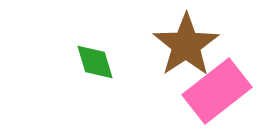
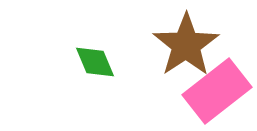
green diamond: rotated 6 degrees counterclockwise
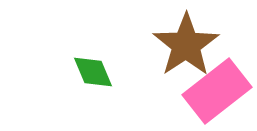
green diamond: moved 2 px left, 10 px down
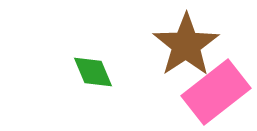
pink rectangle: moved 1 px left, 1 px down
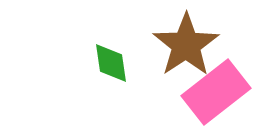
green diamond: moved 18 px right, 9 px up; rotated 15 degrees clockwise
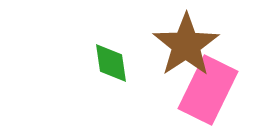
pink rectangle: moved 8 px left, 2 px up; rotated 26 degrees counterclockwise
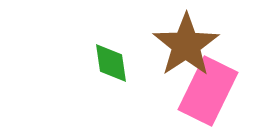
pink rectangle: moved 1 px down
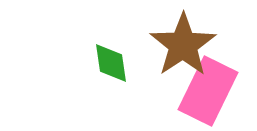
brown star: moved 3 px left
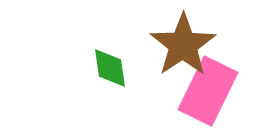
green diamond: moved 1 px left, 5 px down
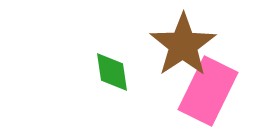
green diamond: moved 2 px right, 4 px down
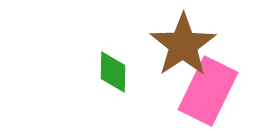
green diamond: moved 1 px right; rotated 9 degrees clockwise
